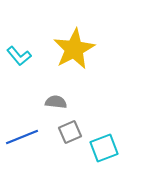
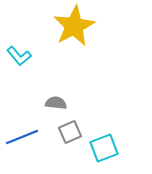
yellow star: moved 23 px up
gray semicircle: moved 1 px down
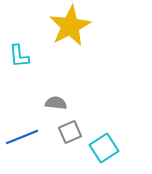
yellow star: moved 4 px left
cyan L-shape: rotated 35 degrees clockwise
cyan square: rotated 12 degrees counterclockwise
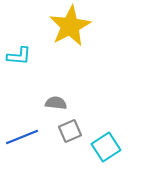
cyan L-shape: rotated 80 degrees counterclockwise
gray square: moved 1 px up
cyan square: moved 2 px right, 1 px up
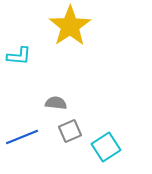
yellow star: rotated 6 degrees counterclockwise
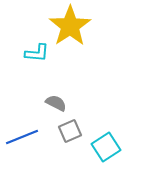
cyan L-shape: moved 18 px right, 3 px up
gray semicircle: rotated 20 degrees clockwise
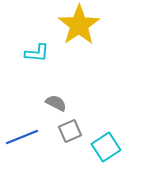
yellow star: moved 9 px right, 1 px up
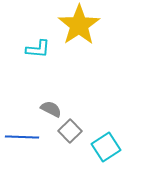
cyan L-shape: moved 1 px right, 4 px up
gray semicircle: moved 5 px left, 6 px down
gray square: rotated 20 degrees counterclockwise
blue line: rotated 24 degrees clockwise
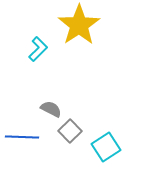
cyan L-shape: rotated 50 degrees counterclockwise
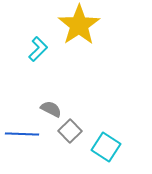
blue line: moved 3 px up
cyan square: rotated 24 degrees counterclockwise
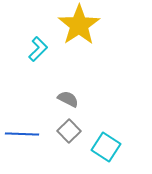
gray semicircle: moved 17 px right, 10 px up
gray square: moved 1 px left
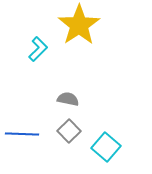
gray semicircle: rotated 15 degrees counterclockwise
cyan square: rotated 8 degrees clockwise
